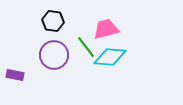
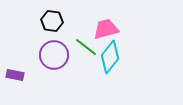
black hexagon: moved 1 px left
green line: rotated 15 degrees counterclockwise
cyan diamond: rotated 56 degrees counterclockwise
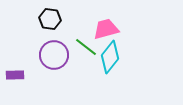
black hexagon: moved 2 px left, 2 px up
purple rectangle: rotated 12 degrees counterclockwise
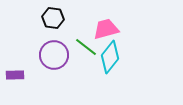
black hexagon: moved 3 px right, 1 px up
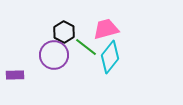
black hexagon: moved 11 px right, 14 px down; rotated 20 degrees clockwise
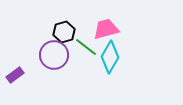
black hexagon: rotated 15 degrees clockwise
cyan diamond: rotated 8 degrees counterclockwise
purple rectangle: rotated 36 degrees counterclockwise
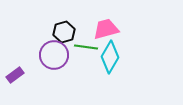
green line: rotated 30 degrees counterclockwise
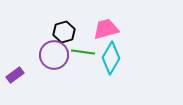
green line: moved 3 px left, 5 px down
cyan diamond: moved 1 px right, 1 px down
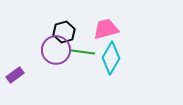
purple circle: moved 2 px right, 5 px up
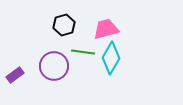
black hexagon: moved 7 px up
purple circle: moved 2 px left, 16 px down
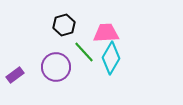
pink trapezoid: moved 4 px down; rotated 12 degrees clockwise
green line: moved 1 px right; rotated 40 degrees clockwise
purple circle: moved 2 px right, 1 px down
